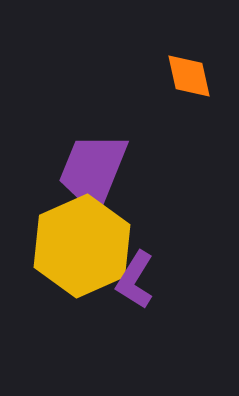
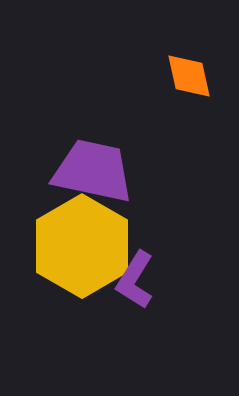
purple trapezoid: rotated 80 degrees clockwise
yellow hexagon: rotated 6 degrees counterclockwise
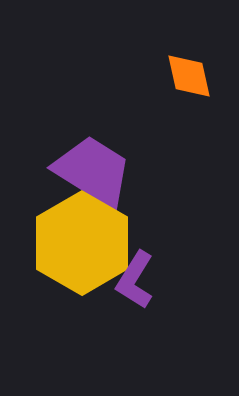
purple trapezoid: rotated 20 degrees clockwise
yellow hexagon: moved 3 px up
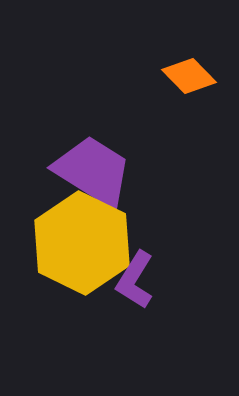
orange diamond: rotated 32 degrees counterclockwise
yellow hexagon: rotated 4 degrees counterclockwise
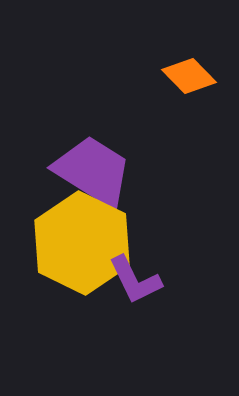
purple L-shape: rotated 58 degrees counterclockwise
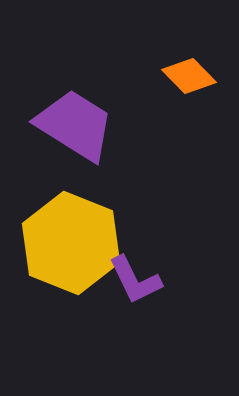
purple trapezoid: moved 18 px left, 46 px up
yellow hexagon: moved 11 px left; rotated 4 degrees counterclockwise
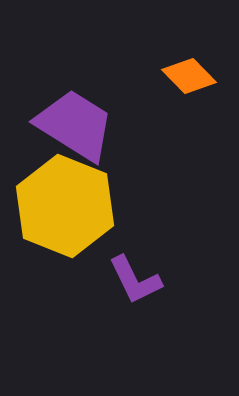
yellow hexagon: moved 6 px left, 37 px up
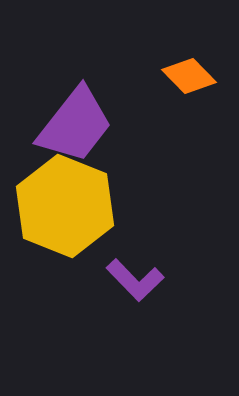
purple trapezoid: rotated 96 degrees clockwise
purple L-shape: rotated 18 degrees counterclockwise
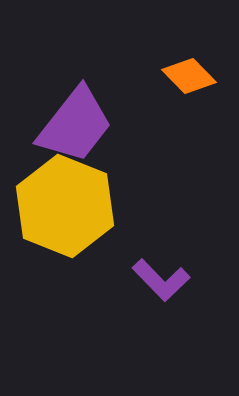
purple L-shape: moved 26 px right
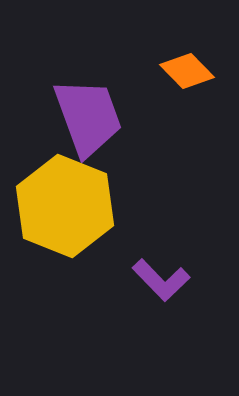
orange diamond: moved 2 px left, 5 px up
purple trapezoid: moved 13 px right, 8 px up; rotated 58 degrees counterclockwise
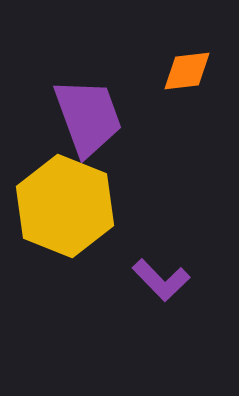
orange diamond: rotated 52 degrees counterclockwise
